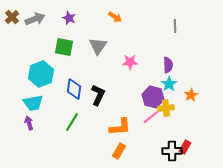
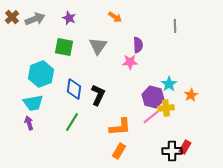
purple semicircle: moved 30 px left, 20 px up
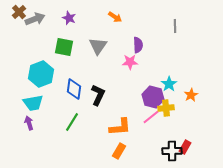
brown cross: moved 7 px right, 5 px up
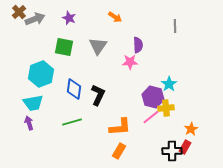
orange star: moved 34 px down
green line: rotated 42 degrees clockwise
